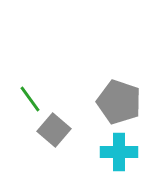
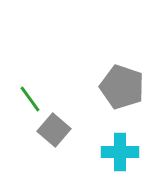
gray pentagon: moved 3 px right, 15 px up
cyan cross: moved 1 px right
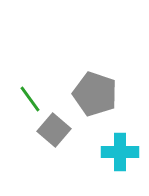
gray pentagon: moved 27 px left, 7 px down
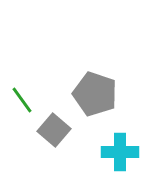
green line: moved 8 px left, 1 px down
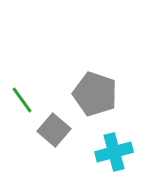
cyan cross: moved 6 px left; rotated 15 degrees counterclockwise
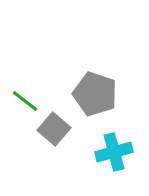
green line: moved 3 px right, 1 px down; rotated 16 degrees counterclockwise
gray square: moved 1 px up
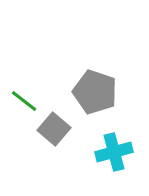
gray pentagon: moved 2 px up
green line: moved 1 px left
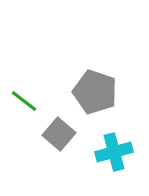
gray square: moved 5 px right, 5 px down
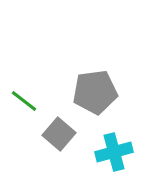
gray pentagon: rotated 27 degrees counterclockwise
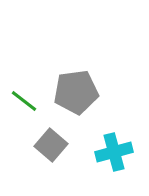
gray pentagon: moved 19 px left
gray square: moved 8 px left, 11 px down
